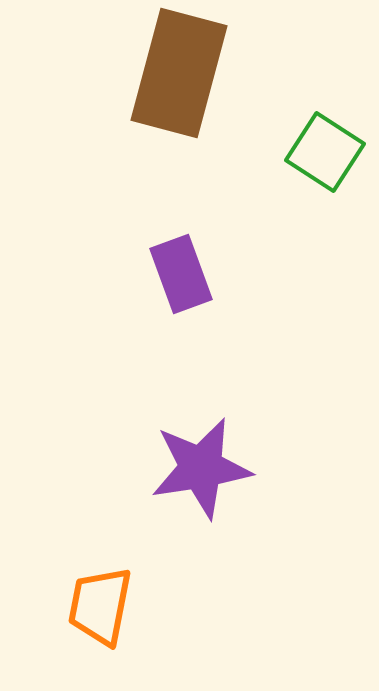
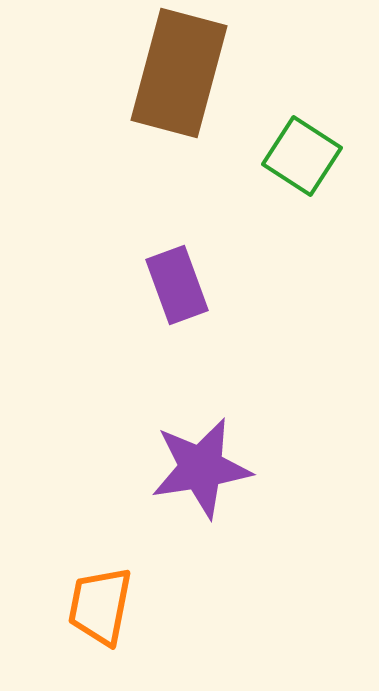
green square: moved 23 px left, 4 px down
purple rectangle: moved 4 px left, 11 px down
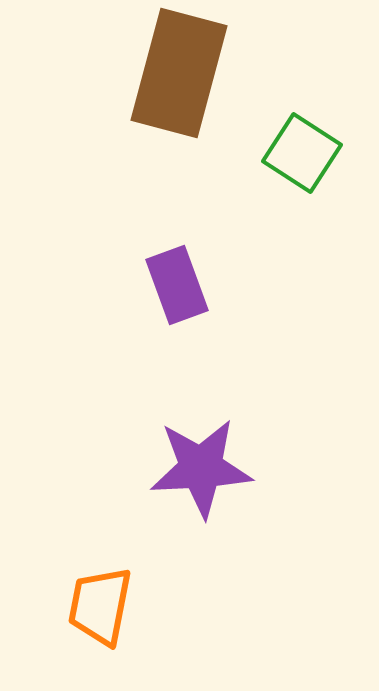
green square: moved 3 px up
purple star: rotated 6 degrees clockwise
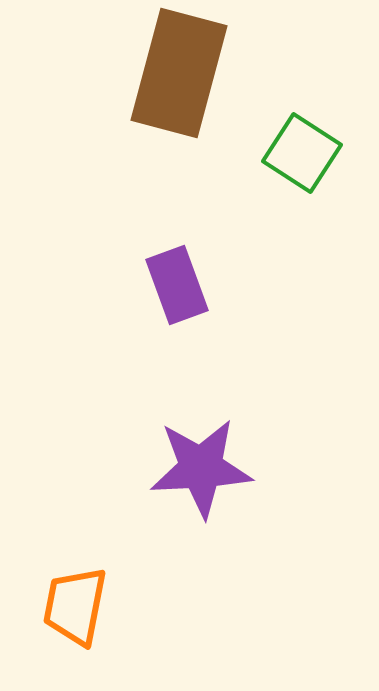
orange trapezoid: moved 25 px left
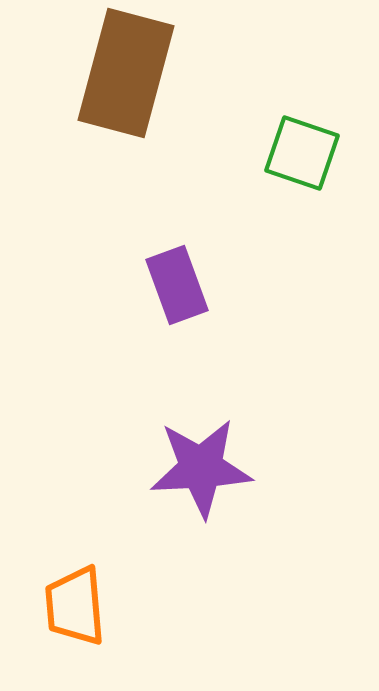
brown rectangle: moved 53 px left
green square: rotated 14 degrees counterclockwise
orange trapezoid: rotated 16 degrees counterclockwise
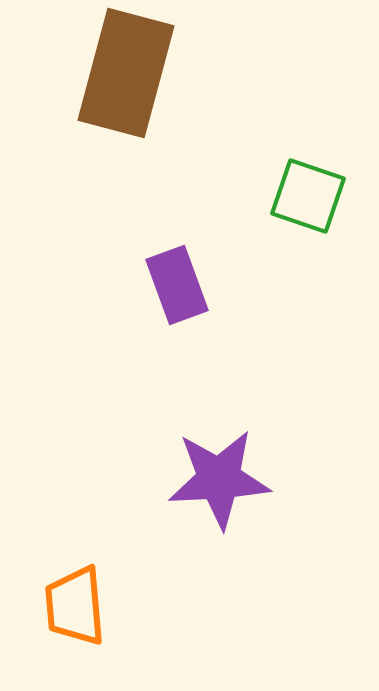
green square: moved 6 px right, 43 px down
purple star: moved 18 px right, 11 px down
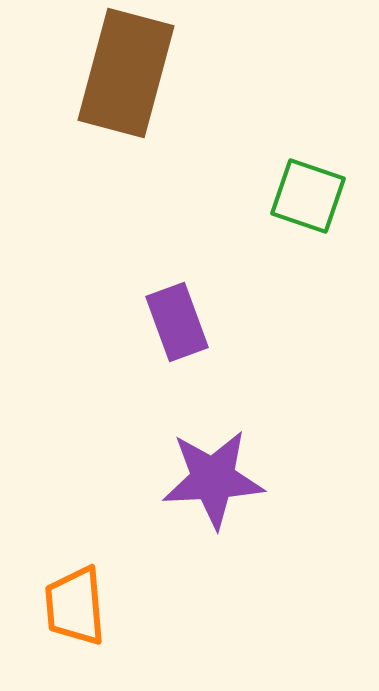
purple rectangle: moved 37 px down
purple star: moved 6 px left
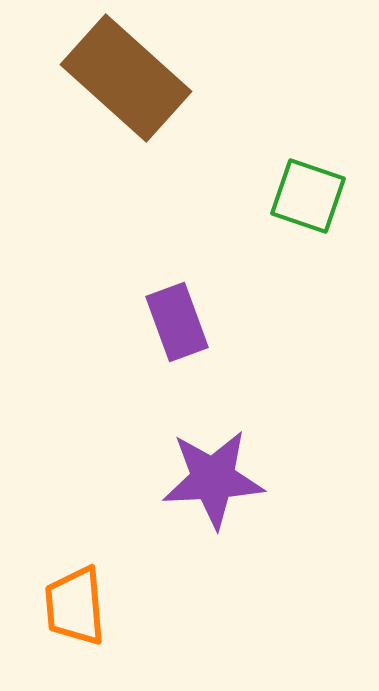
brown rectangle: moved 5 px down; rotated 63 degrees counterclockwise
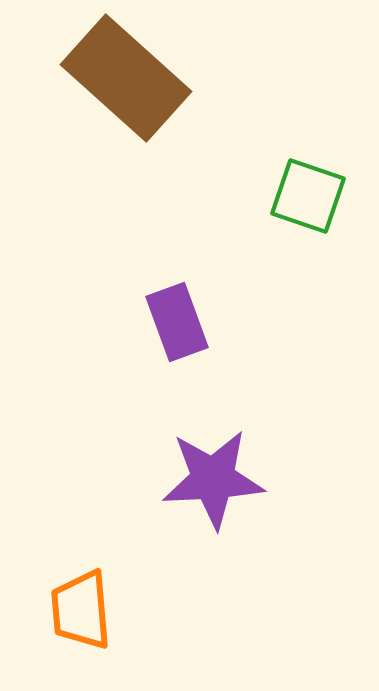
orange trapezoid: moved 6 px right, 4 px down
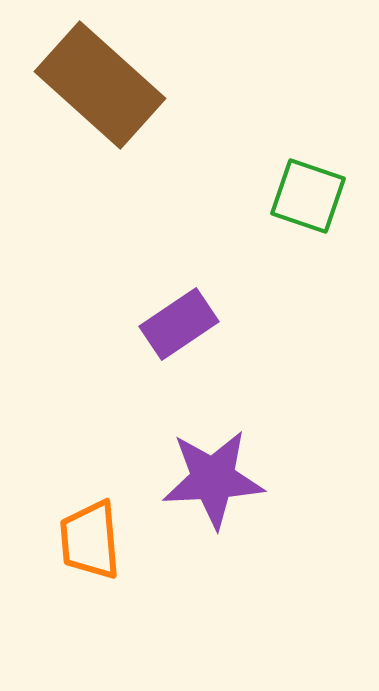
brown rectangle: moved 26 px left, 7 px down
purple rectangle: moved 2 px right, 2 px down; rotated 76 degrees clockwise
orange trapezoid: moved 9 px right, 70 px up
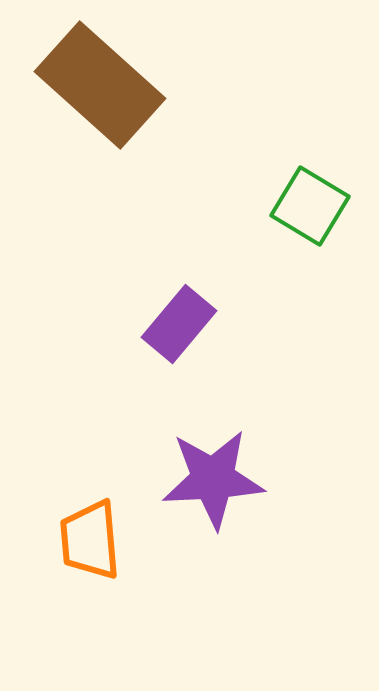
green square: moved 2 px right, 10 px down; rotated 12 degrees clockwise
purple rectangle: rotated 16 degrees counterclockwise
